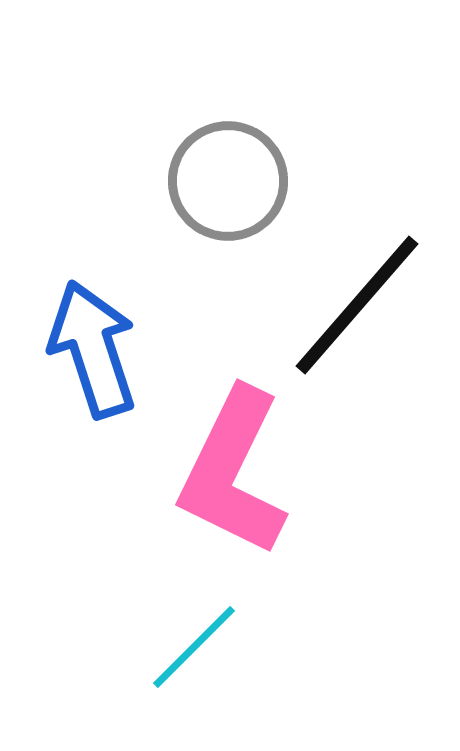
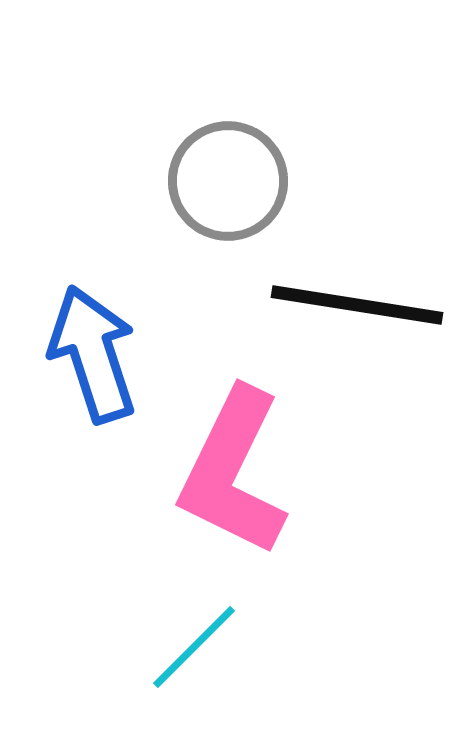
black line: rotated 58 degrees clockwise
blue arrow: moved 5 px down
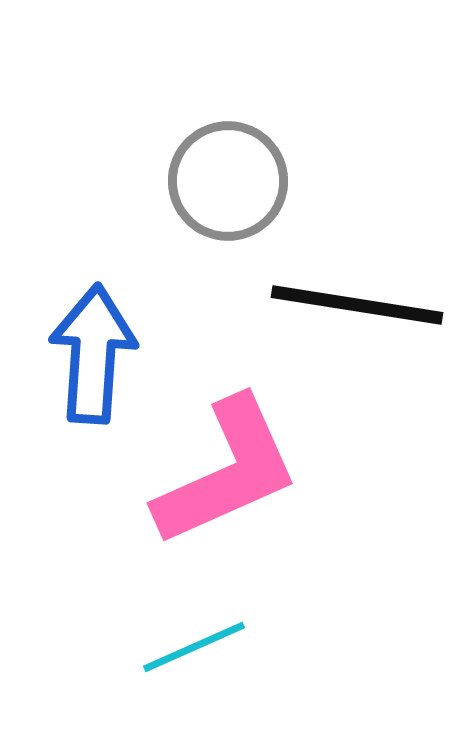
blue arrow: rotated 22 degrees clockwise
pink L-shape: moved 6 px left; rotated 140 degrees counterclockwise
cyan line: rotated 21 degrees clockwise
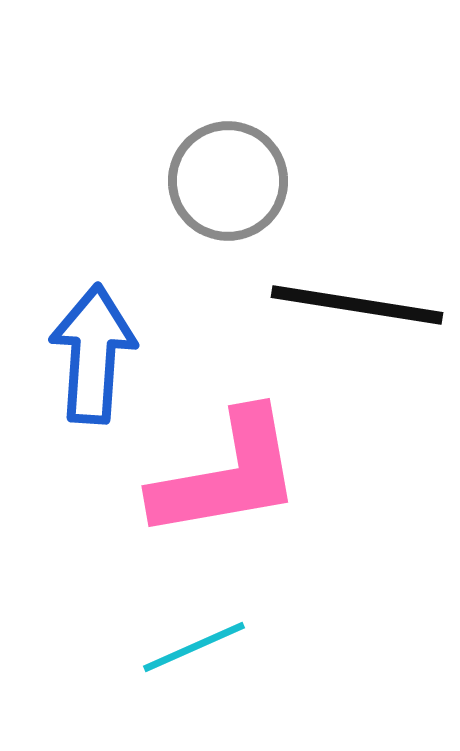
pink L-shape: moved 3 px down; rotated 14 degrees clockwise
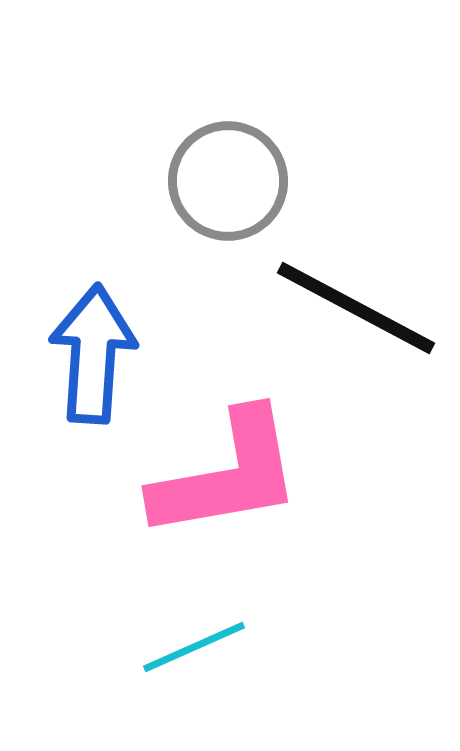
black line: moved 1 px left, 3 px down; rotated 19 degrees clockwise
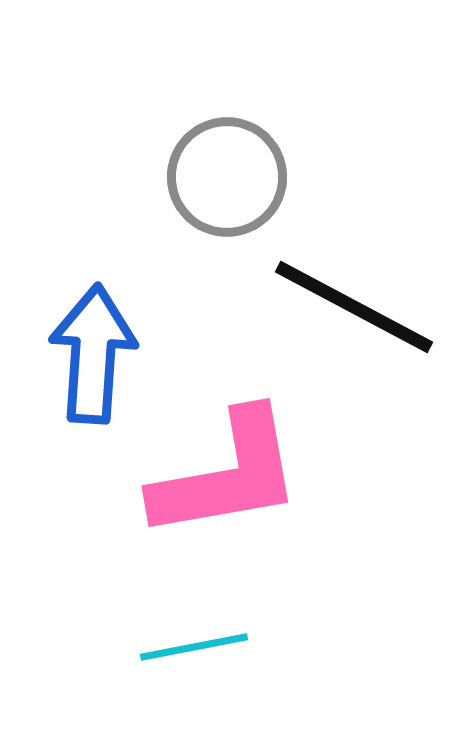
gray circle: moved 1 px left, 4 px up
black line: moved 2 px left, 1 px up
cyan line: rotated 13 degrees clockwise
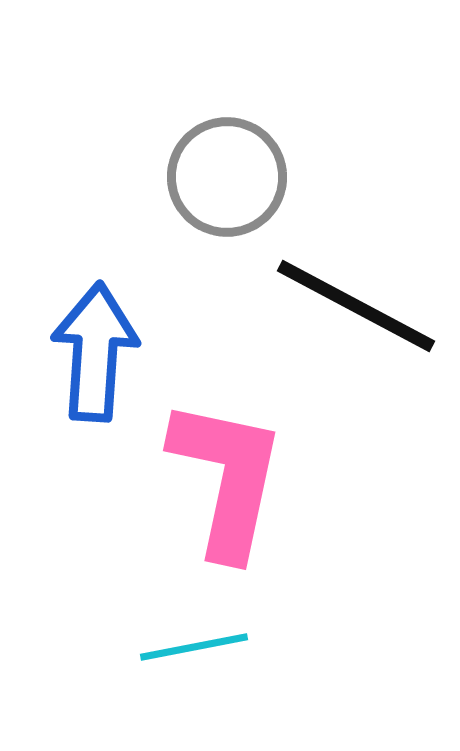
black line: moved 2 px right, 1 px up
blue arrow: moved 2 px right, 2 px up
pink L-shape: moved 3 px down; rotated 68 degrees counterclockwise
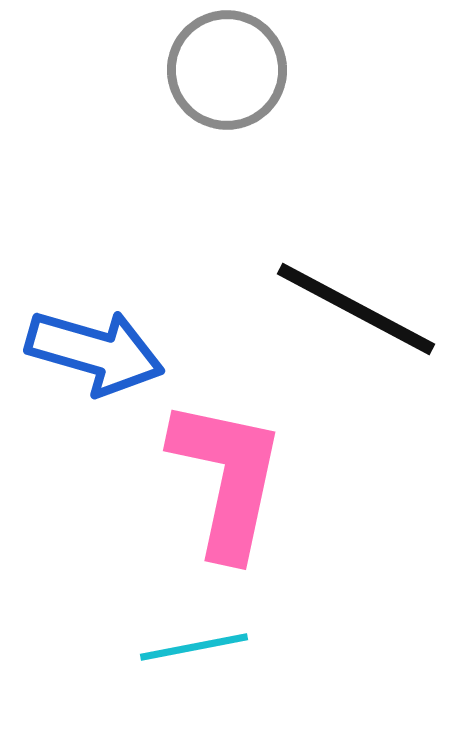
gray circle: moved 107 px up
black line: moved 3 px down
blue arrow: rotated 102 degrees clockwise
